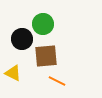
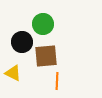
black circle: moved 3 px down
orange line: rotated 66 degrees clockwise
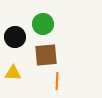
black circle: moved 7 px left, 5 px up
brown square: moved 1 px up
yellow triangle: rotated 24 degrees counterclockwise
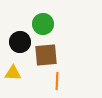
black circle: moved 5 px right, 5 px down
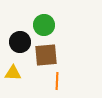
green circle: moved 1 px right, 1 px down
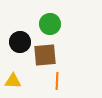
green circle: moved 6 px right, 1 px up
brown square: moved 1 px left
yellow triangle: moved 8 px down
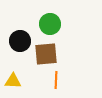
black circle: moved 1 px up
brown square: moved 1 px right, 1 px up
orange line: moved 1 px left, 1 px up
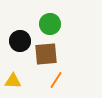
orange line: rotated 30 degrees clockwise
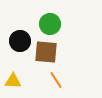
brown square: moved 2 px up; rotated 10 degrees clockwise
orange line: rotated 66 degrees counterclockwise
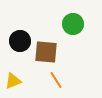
green circle: moved 23 px right
yellow triangle: rotated 24 degrees counterclockwise
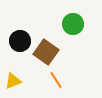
brown square: rotated 30 degrees clockwise
